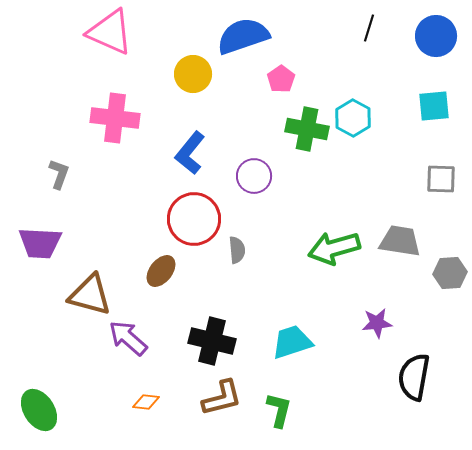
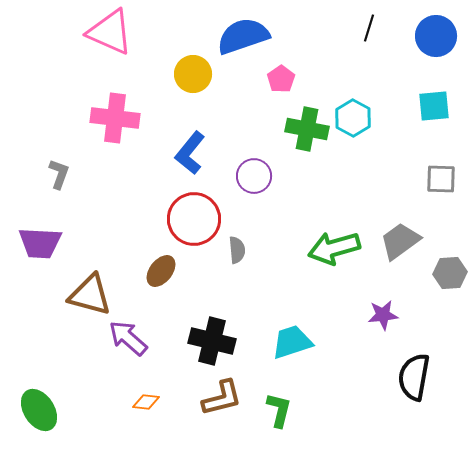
gray trapezoid: rotated 45 degrees counterclockwise
purple star: moved 6 px right, 8 px up
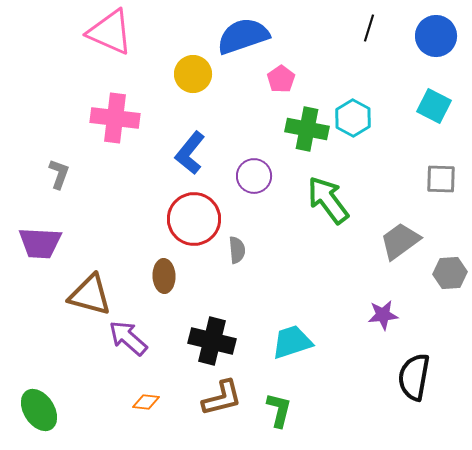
cyan square: rotated 32 degrees clockwise
green arrow: moved 6 px left, 48 px up; rotated 69 degrees clockwise
brown ellipse: moved 3 px right, 5 px down; rotated 40 degrees counterclockwise
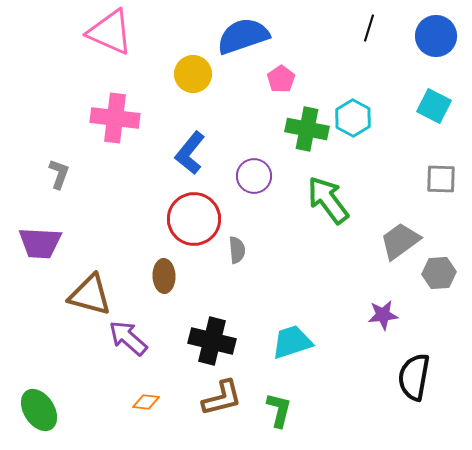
gray hexagon: moved 11 px left
